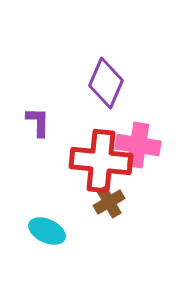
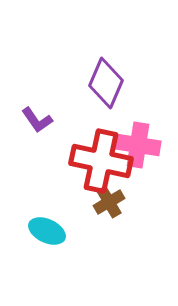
purple L-shape: moved 1 px left, 2 px up; rotated 144 degrees clockwise
red cross: rotated 6 degrees clockwise
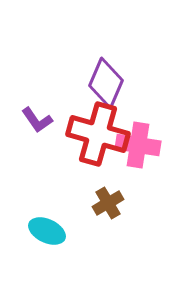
red cross: moved 3 px left, 27 px up; rotated 4 degrees clockwise
brown cross: moved 1 px left, 1 px down
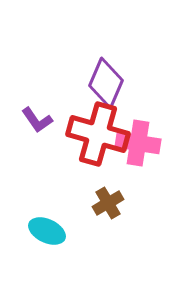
pink cross: moved 2 px up
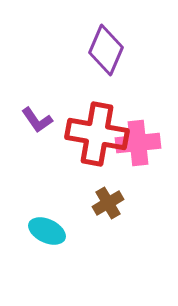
purple diamond: moved 33 px up
red cross: moved 1 px left; rotated 6 degrees counterclockwise
pink cross: rotated 15 degrees counterclockwise
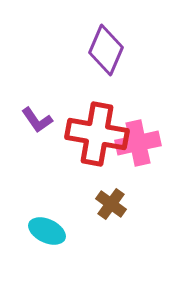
pink cross: rotated 6 degrees counterclockwise
brown cross: moved 3 px right, 1 px down; rotated 24 degrees counterclockwise
